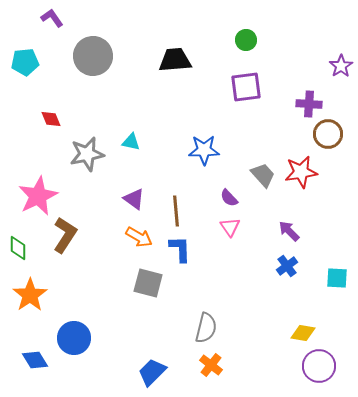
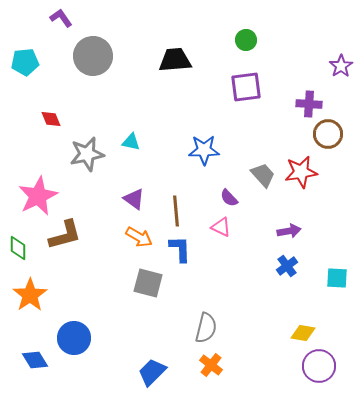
purple L-shape: moved 9 px right
pink triangle: moved 9 px left; rotated 30 degrees counterclockwise
purple arrow: rotated 125 degrees clockwise
brown L-shape: rotated 42 degrees clockwise
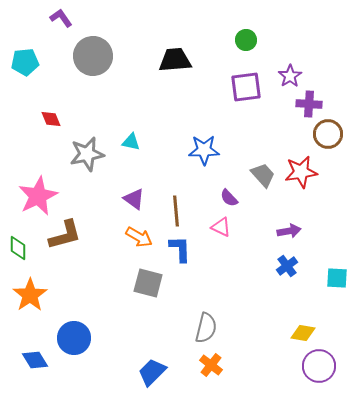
purple star: moved 51 px left, 10 px down
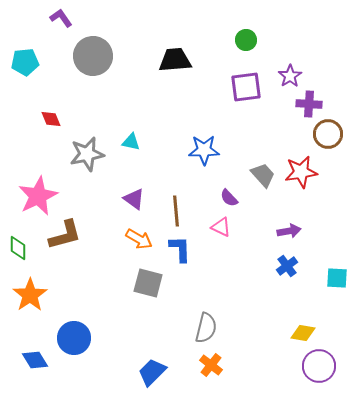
orange arrow: moved 2 px down
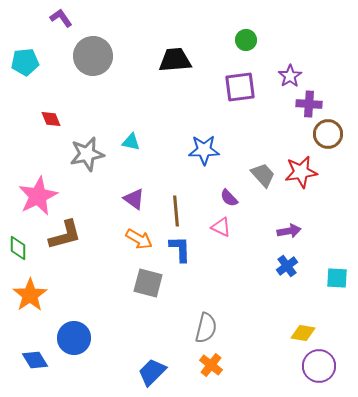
purple square: moved 6 px left
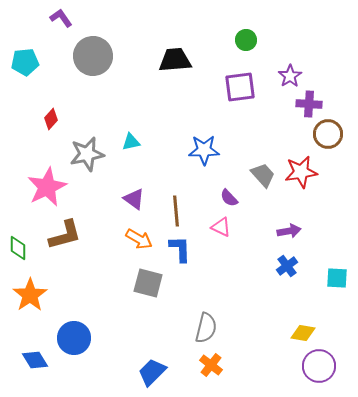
red diamond: rotated 65 degrees clockwise
cyan triangle: rotated 24 degrees counterclockwise
pink star: moved 9 px right, 9 px up
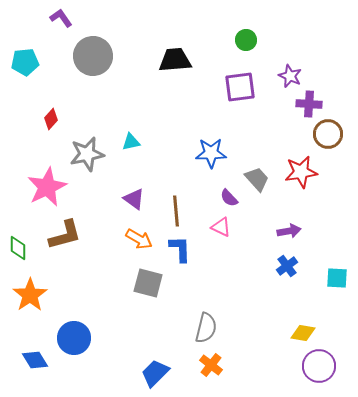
purple star: rotated 15 degrees counterclockwise
blue star: moved 7 px right, 3 px down
gray trapezoid: moved 6 px left, 4 px down
blue trapezoid: moved 3 px right, 1 px down
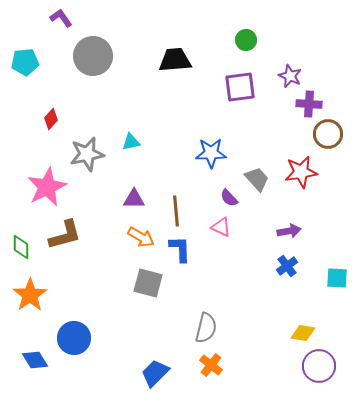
purple triangle: rotated 35 degrees counterclockwise
orange arrow: moved 2 px right, 2 px up
green diamond: moved 3 px right, 1 px up
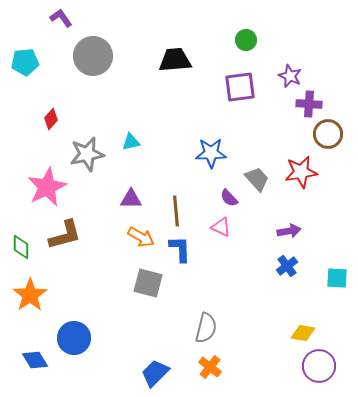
purple triangle: moved 3 px left
orange cross: moved 1 px left, 2 px down
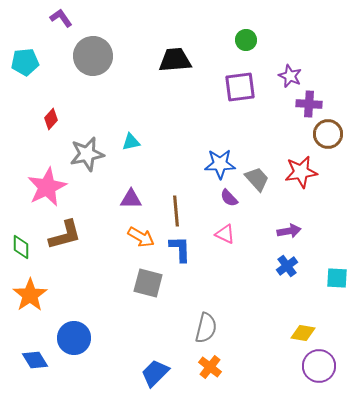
blue star: moved 9 px right, 11 px down
pink triangle: moved 4 px right, 7 px down
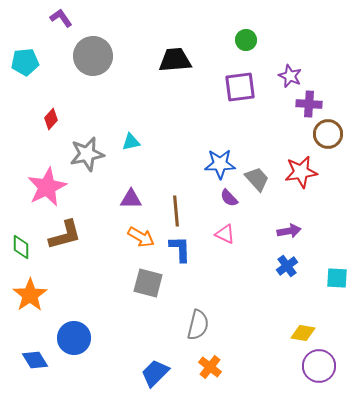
gray semicircle: moved 8 px left, 3 px up
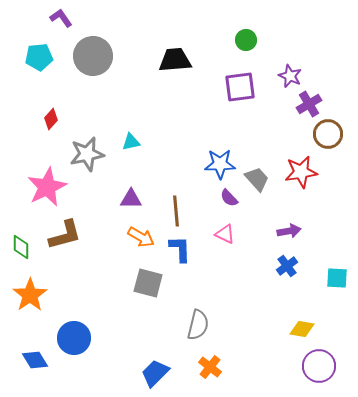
cyan pentagon: moved 14 px right, 5 px up
purple cross: rotated 35 degrees counterclockwise
yellow diamond: moved 1 px left, 4 px up
